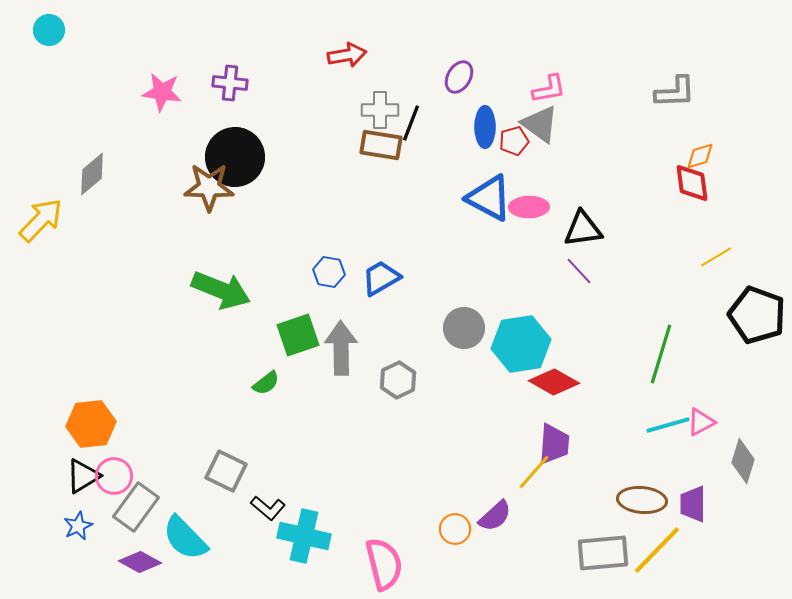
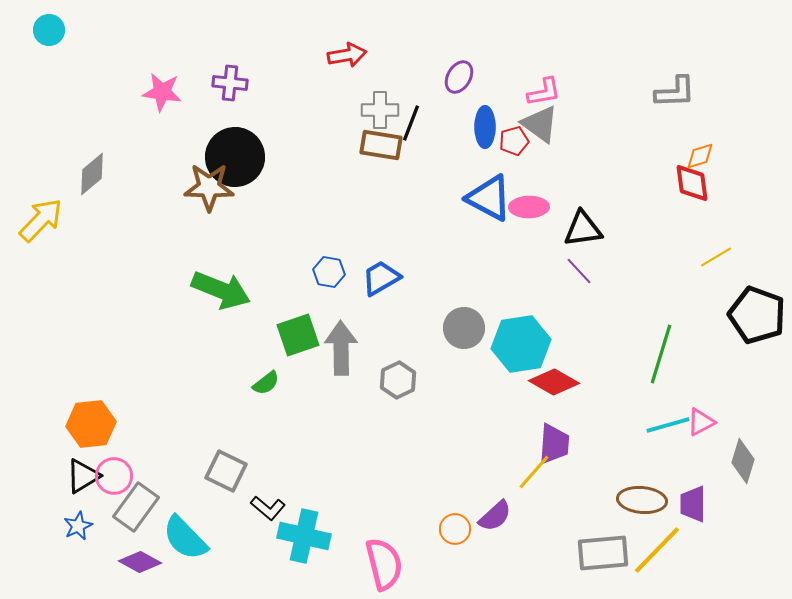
pink L-shape at (549, 89): moved 5 px left, 3 px down
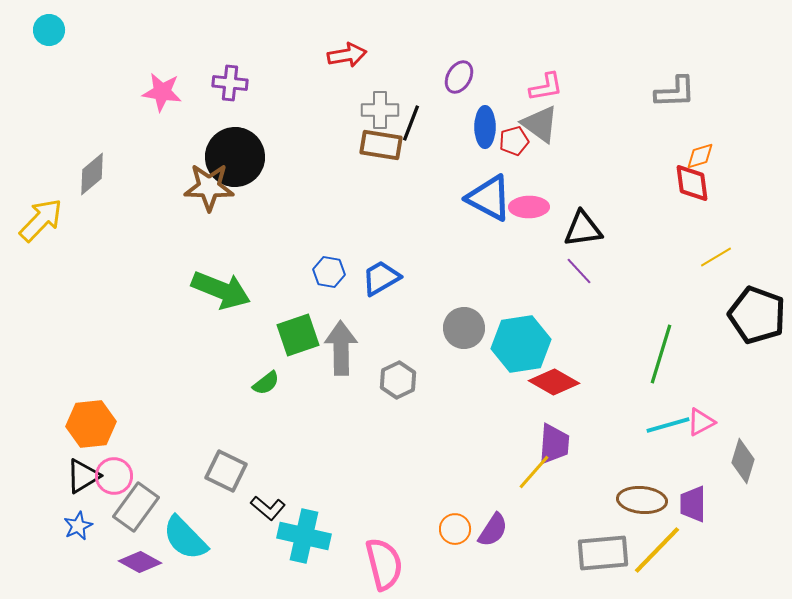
pink L-shape at (544, 92): moved 2 px right, 5 px up
purple semicircle at (495, 516): moved 2 px left, 14 px down; rotated 15 degrees counterclockwise
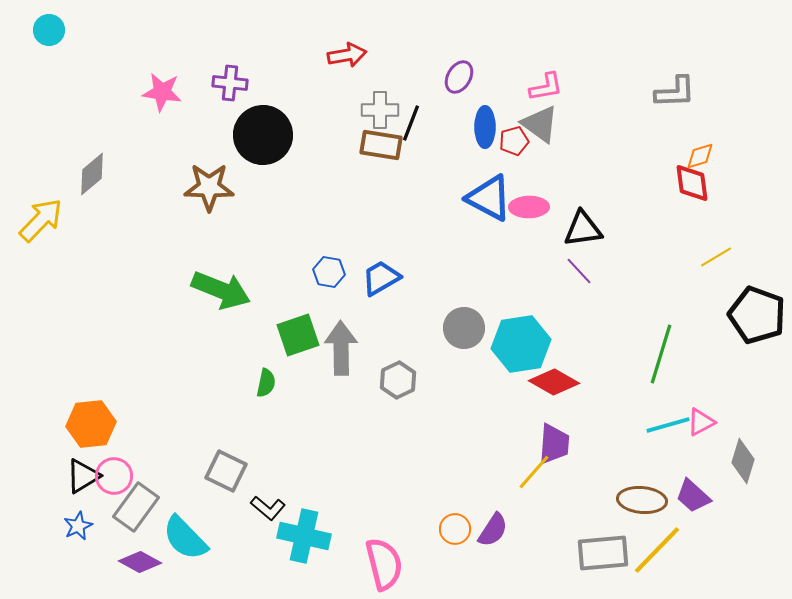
black circle at (235, 157): moved 28 px right, 22 px up
green semicircle at (266, 383): rotated 40 degrees counterclockwise
purple trapezoid at (693, 504): moved 8 px up; rotated 48 degrees counterclockwise
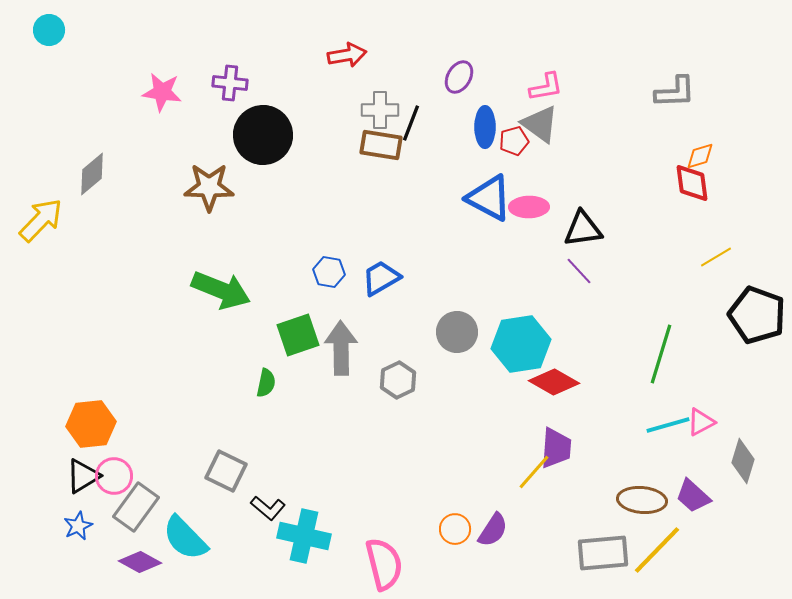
gray circle at (464, 328): moved 7 px left, 4 px down
purple trapezoid at (554, 444): moved 2 px right, 4 px down
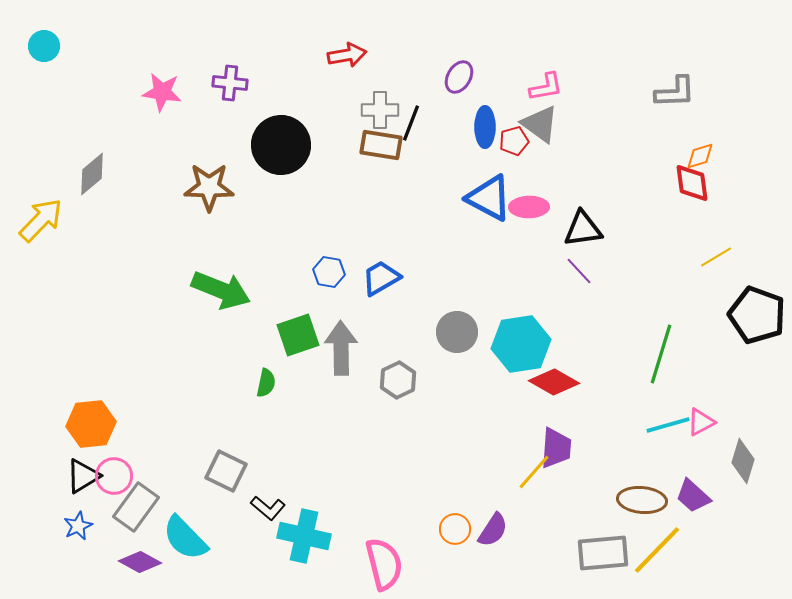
cyan circle at (49, 30): moved 5 px left, 16 px down
black circle at (263, 135): moved 18 px right, 10 px down
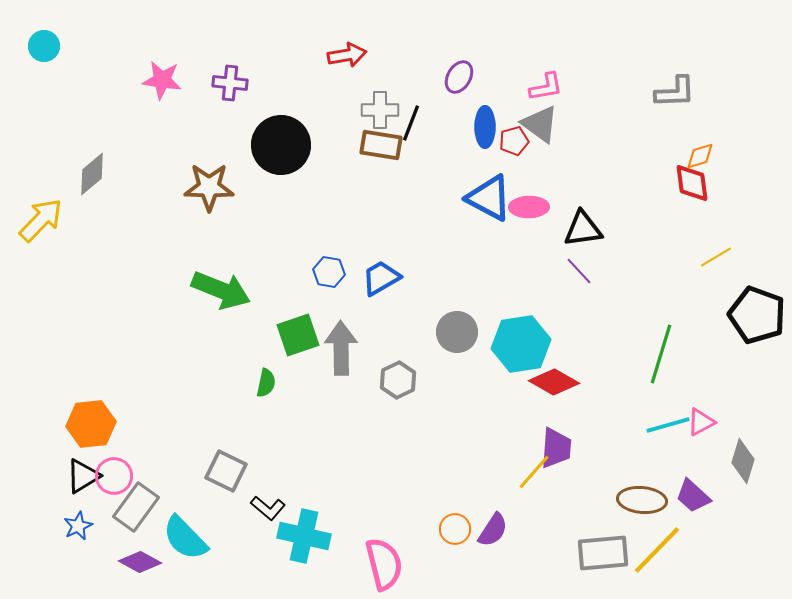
pink star at (162, 92): moved 12 px up
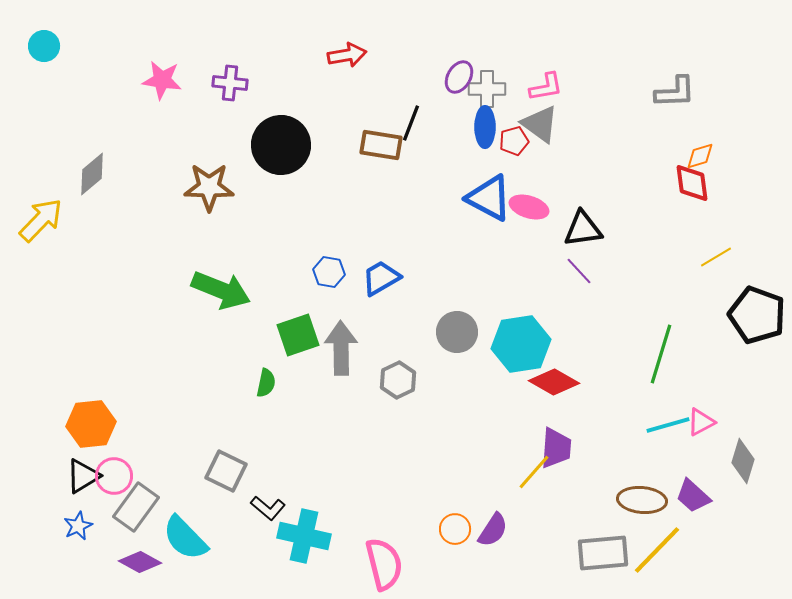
gray cross at (380, 110): moved 107 px right, 21 px up
pink ellipse at (529, 207): rotated 18 degrees clockwise
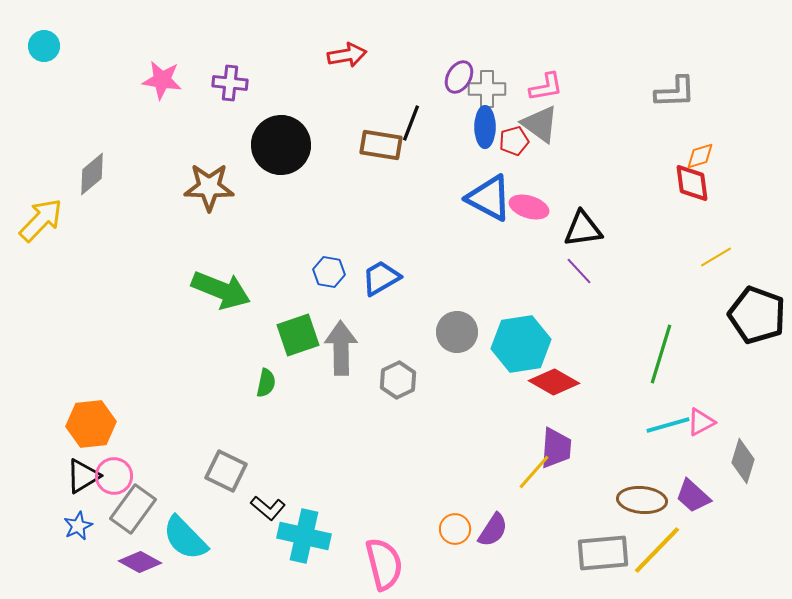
gray rectangle at (136, 507): moved 3 px left, 2 px down
